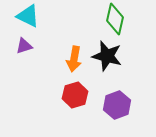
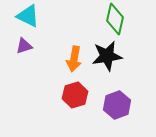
black star: rotated 24 degrees counterclockwise
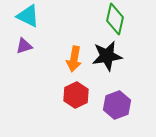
red hexagon: moved 1 px right; rotated 10 degrees counterclockwise
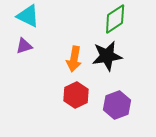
green diamond: rotated 44 degrees clockwise
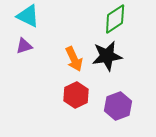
orange arrow: rotated 35 degrees counterclockwise
purple hexagon: moved 1 px right, 1 px down
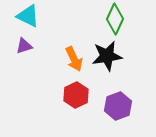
green diamond: rotated 32 degrees counterclockwise
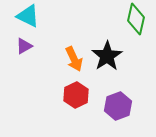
green diamond: moved 21 px right; rotated 12 degrees counterclockwise
purple triangle: rotated 12 degrees counterclockwise
black star: rotated 24 degrees counterclockwise
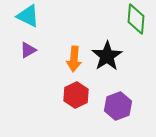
green diamond: rotated 8 degrees counterclockwise
purple triangle: moved 4 px right, 4 px down
orange arrow: rotated 30 degrees clockwise
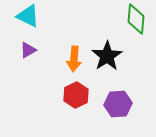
purple hexagon: moved 2 px up; rotated 16 degrees clockwise
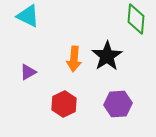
purple triangle: moved 22 px down
red hexagon: moved 12 px left, 9 px down
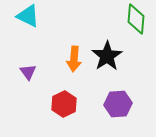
purple triangle: rotated 36 degrees counterclockwise
